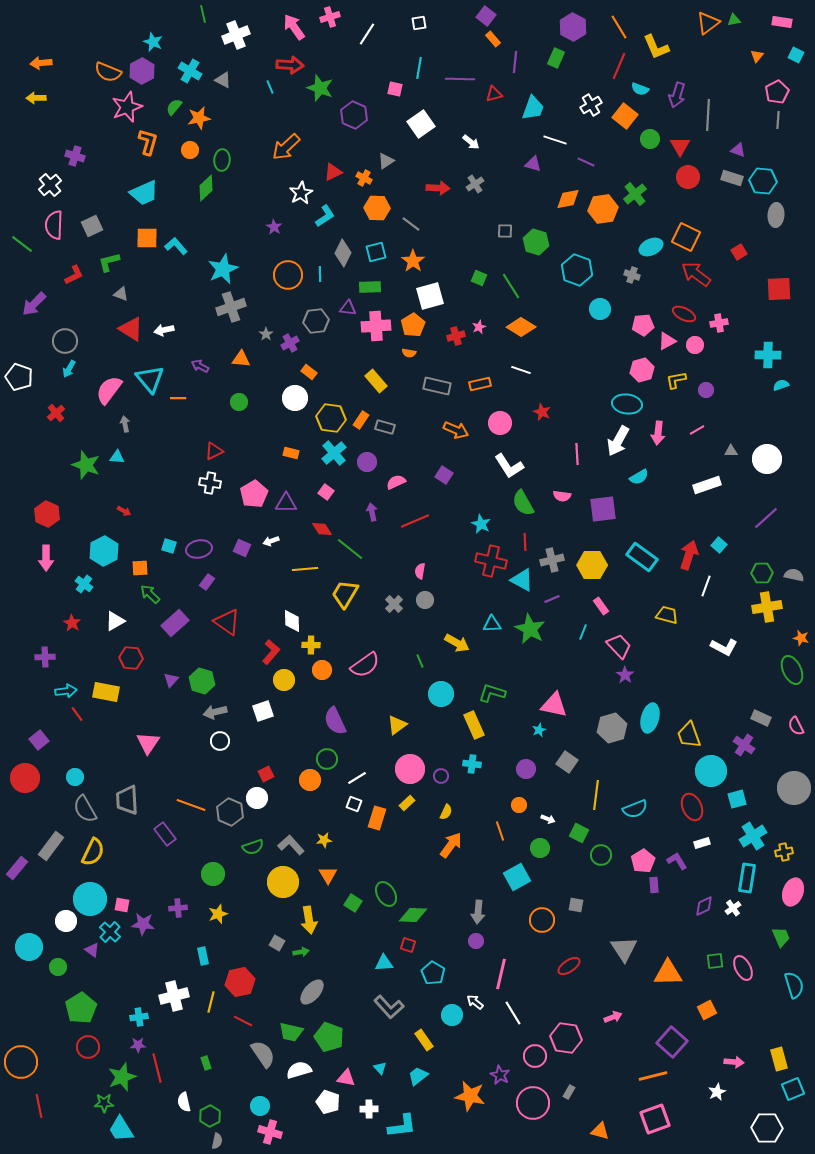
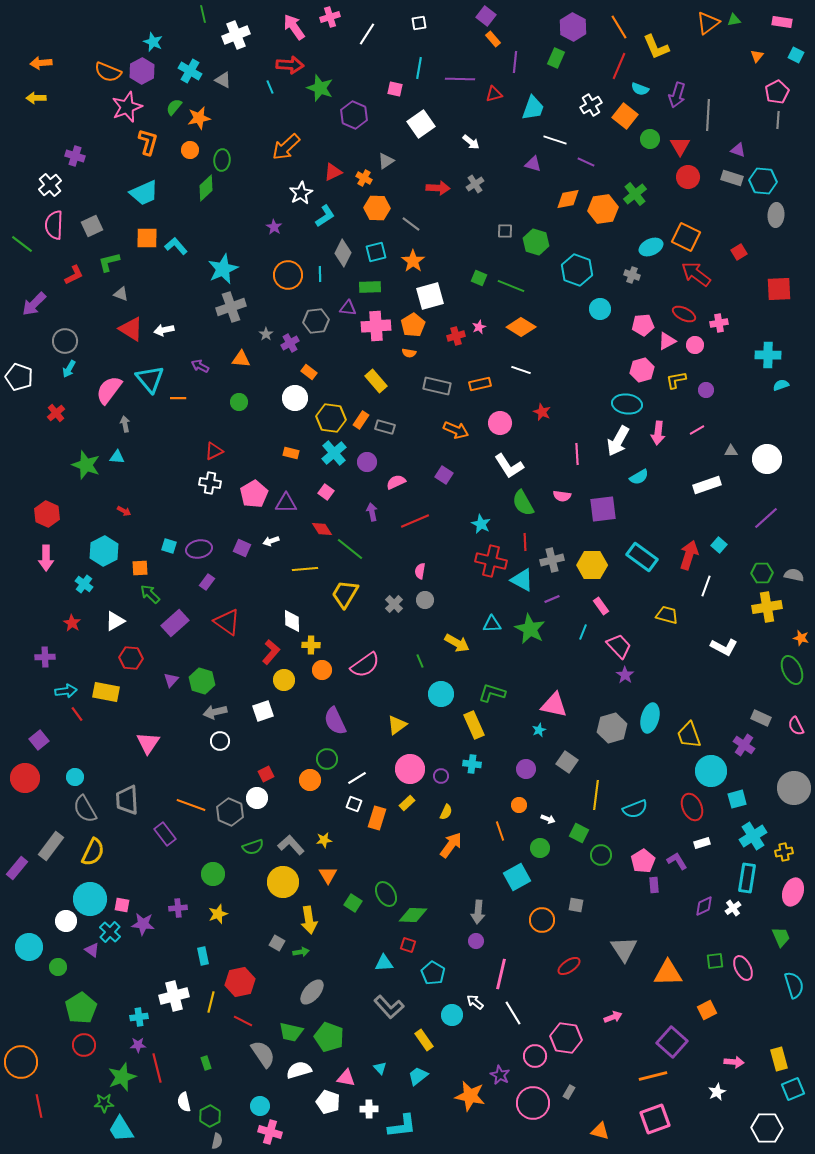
green line at (511, 286): rotated 36 degrees counterclockwise
red circle at (88, 1047): moved 4 px left, 2 px up
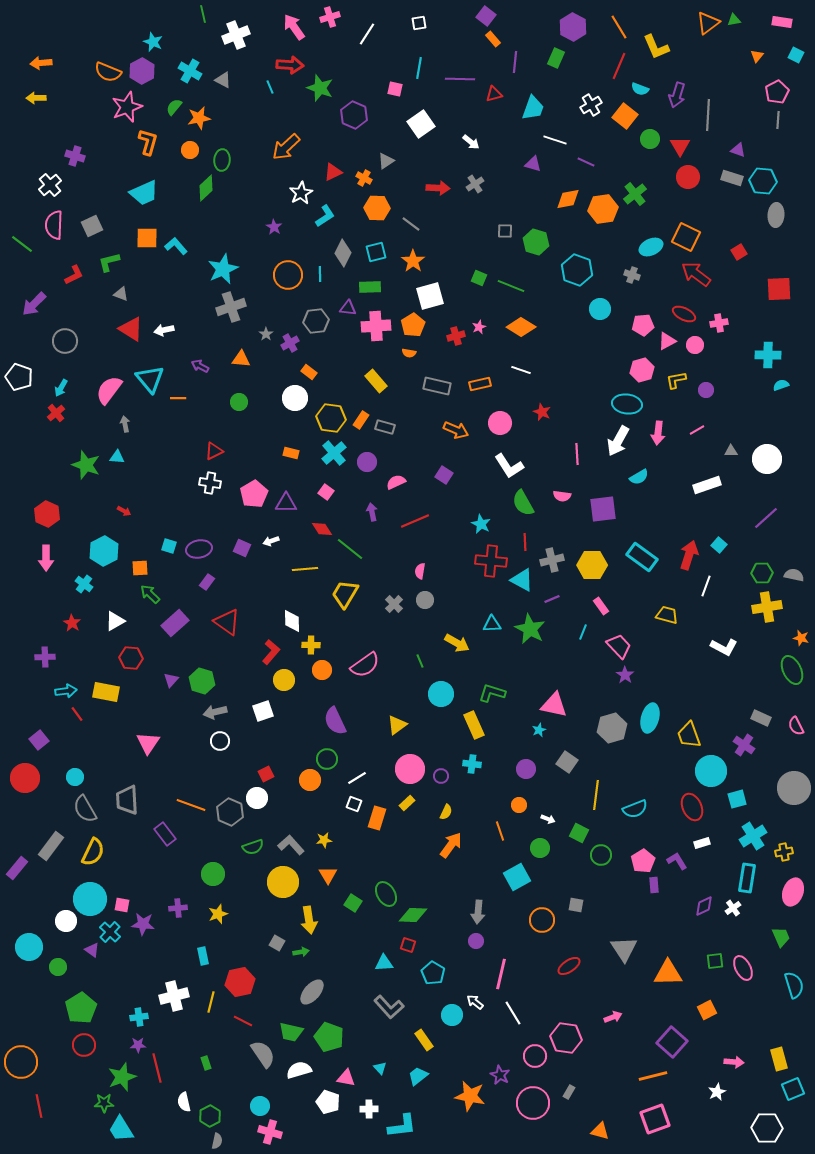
cyan arrow at (69, 369): moved 8 px left, 19 px down
red cross at (491, 561): rotated 8 degrees counterclockwise
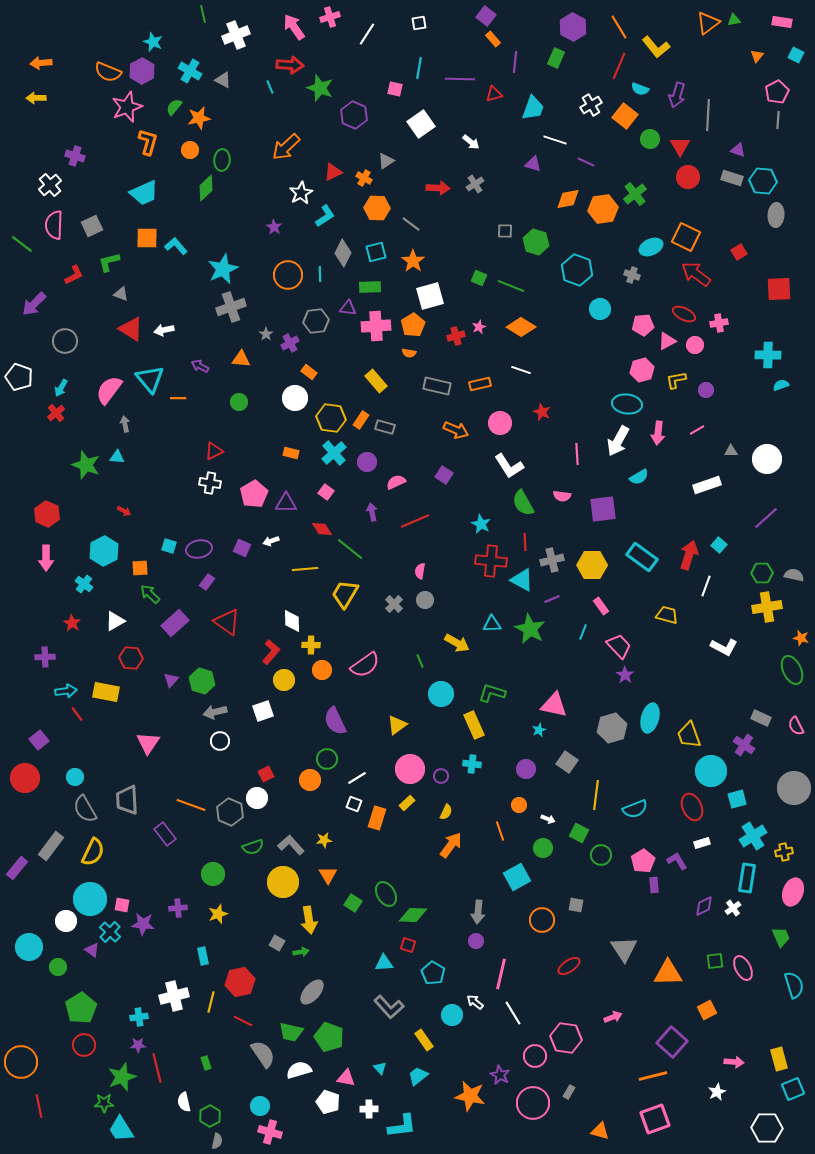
yellow L-shape at (656, 47): rotated 16 degrees counterclockwise
green circle at (540, 848): moved 3 px right
